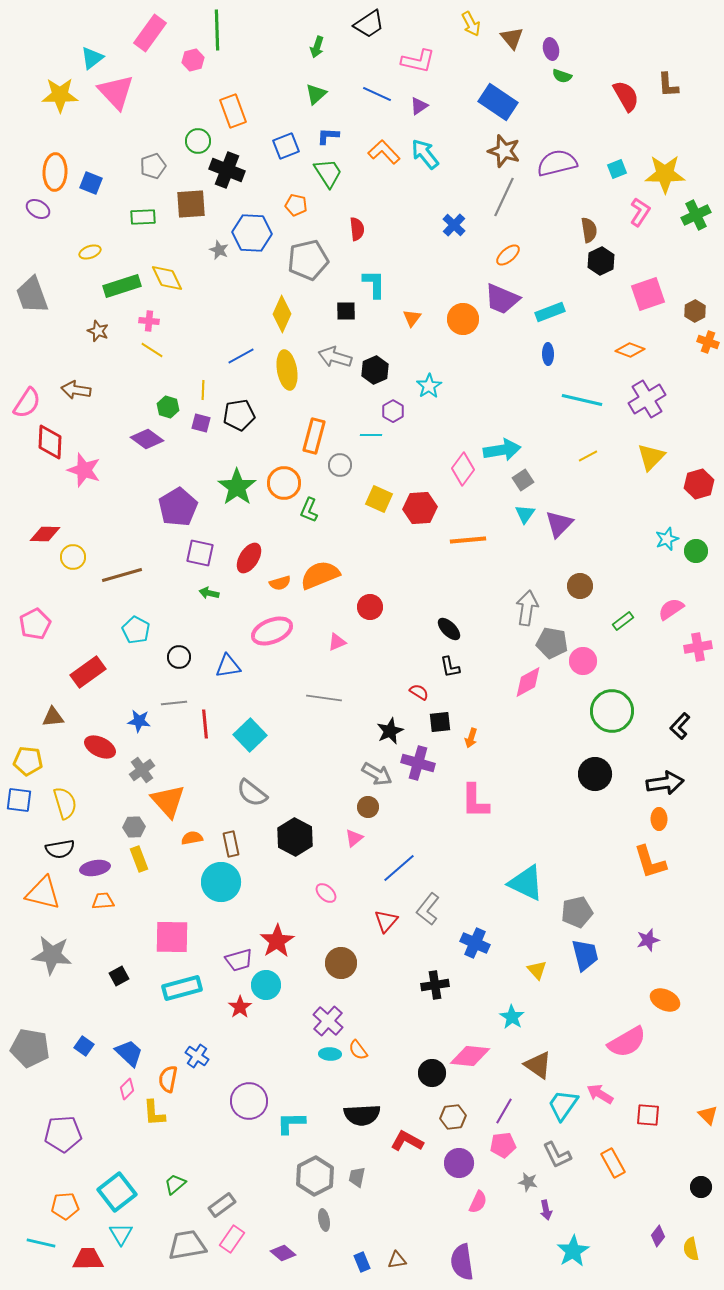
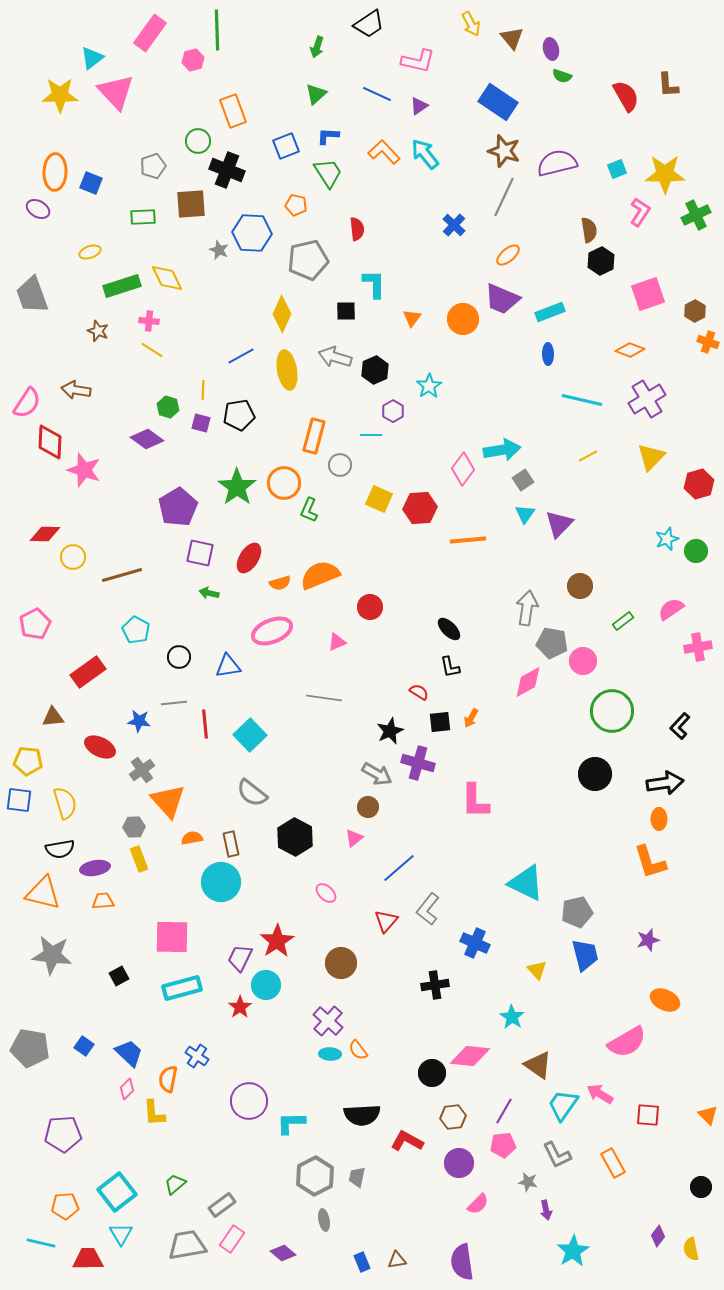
orange arrow at (471, 738): moved 20 px up; rotated 12 degrees clockwise
purple trapezoid at (239, 960): moved 1 px right, 2 px up; rotated 132 degrees clockwise
pink semicircle at (478, 1202): moved 2 px down; rotated 20 degrees clockwise
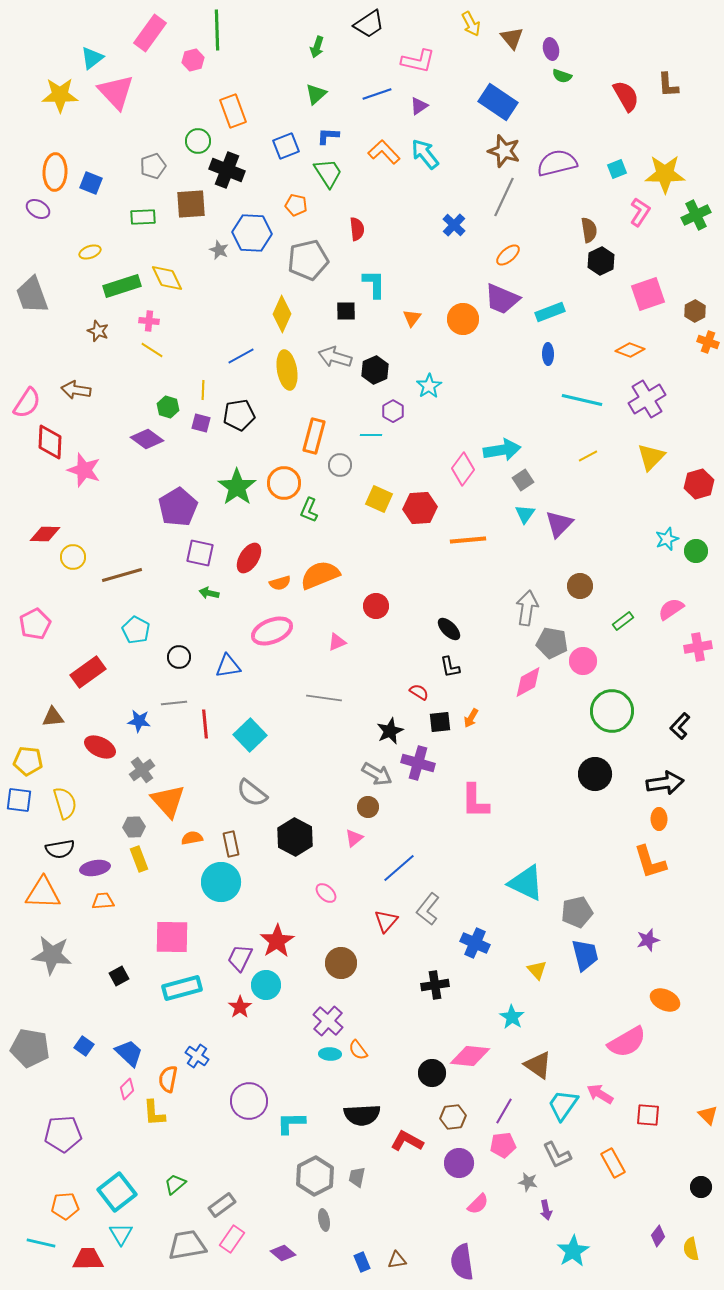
blue line at (377, 94): rotated 44 degrees counterclockwise
red circle at (370, 607): moved 6 px right, 1 px up
orange triangle at (43, 893): rotated 12 degrees counterclockwise
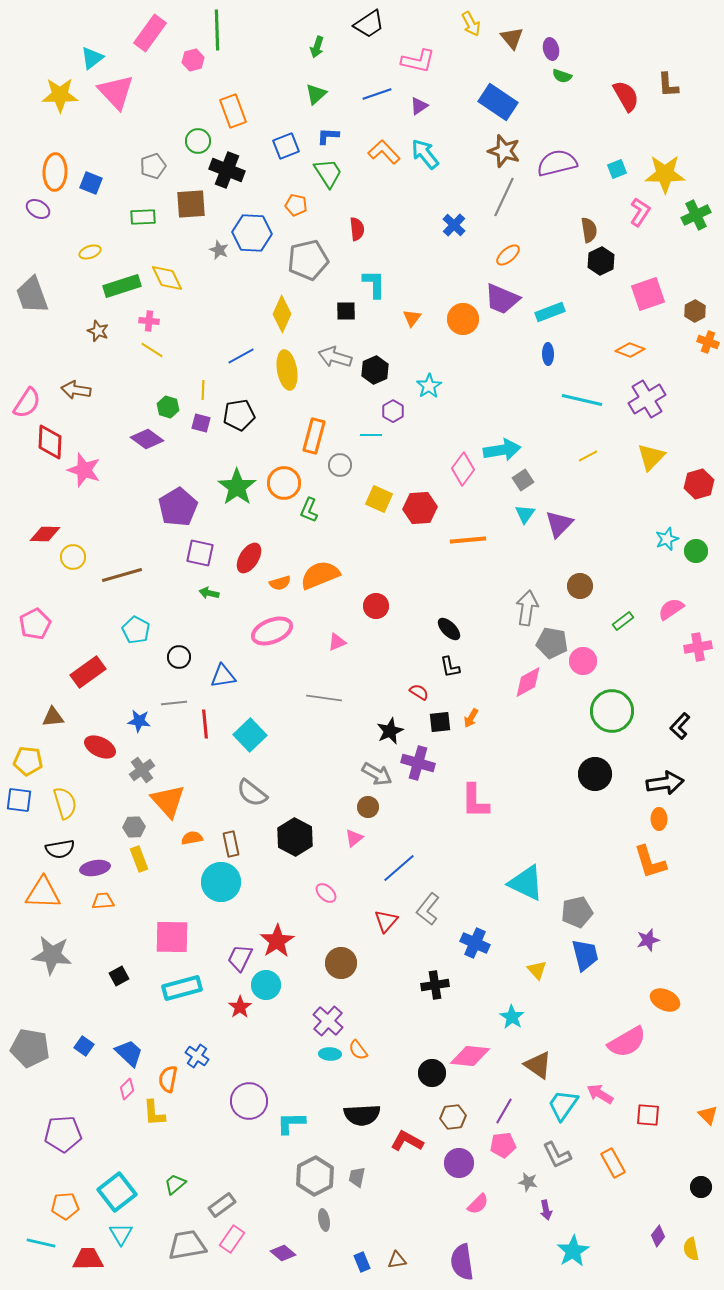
blue triangle at (228, 666): moved 5 px left, 10 px down
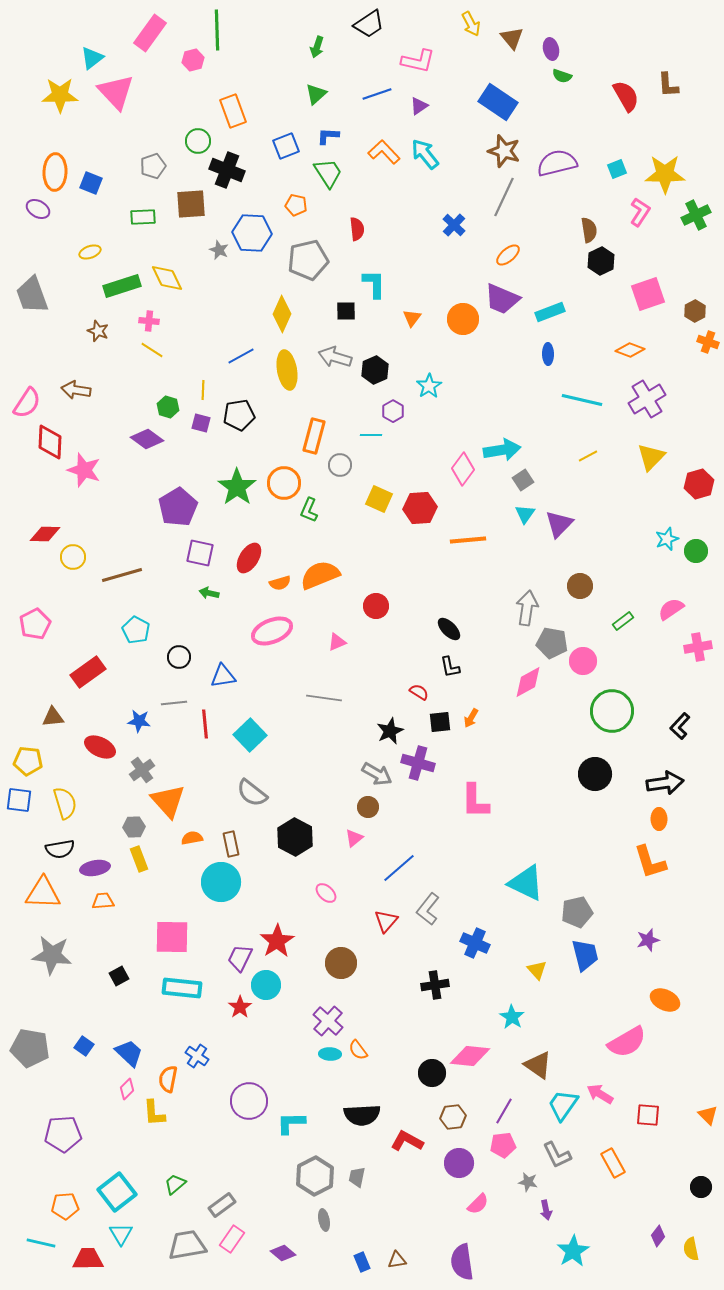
cyan rectangle at (182, 988): rotated 21 degrees clockwise
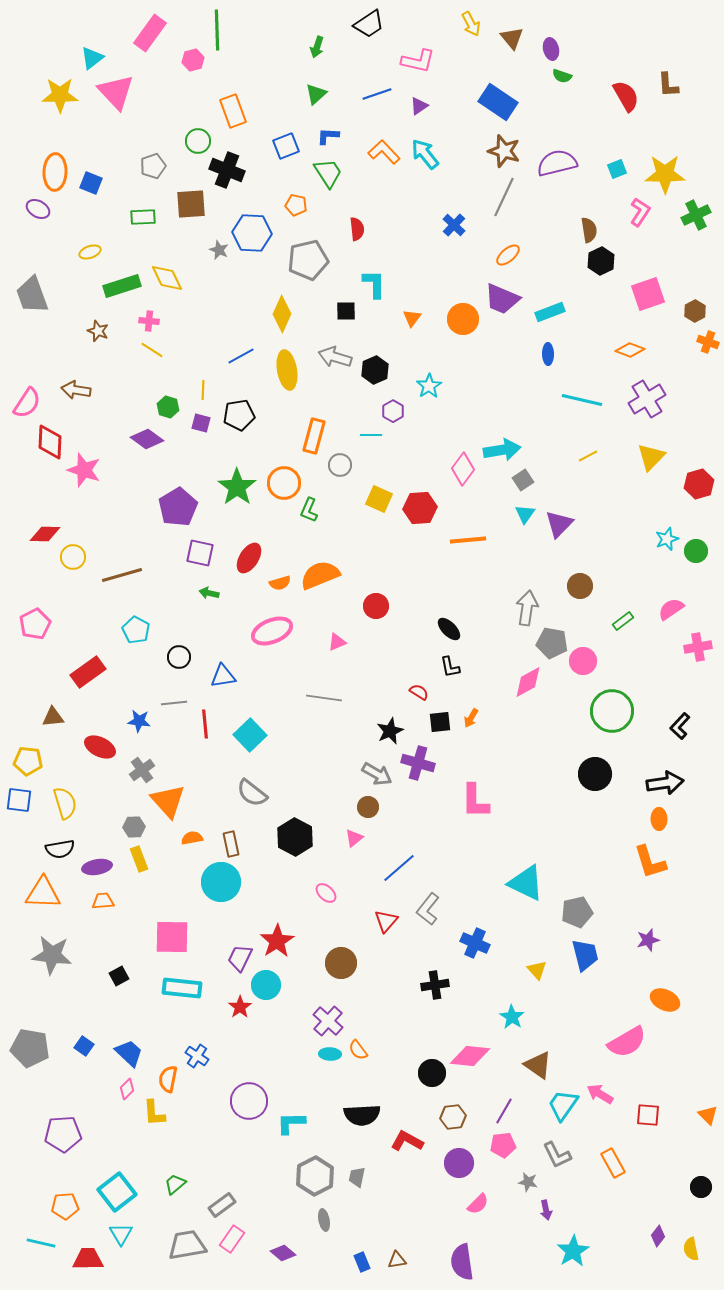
purple ellipse at (95, 868): moved 2 px right, 1 px up
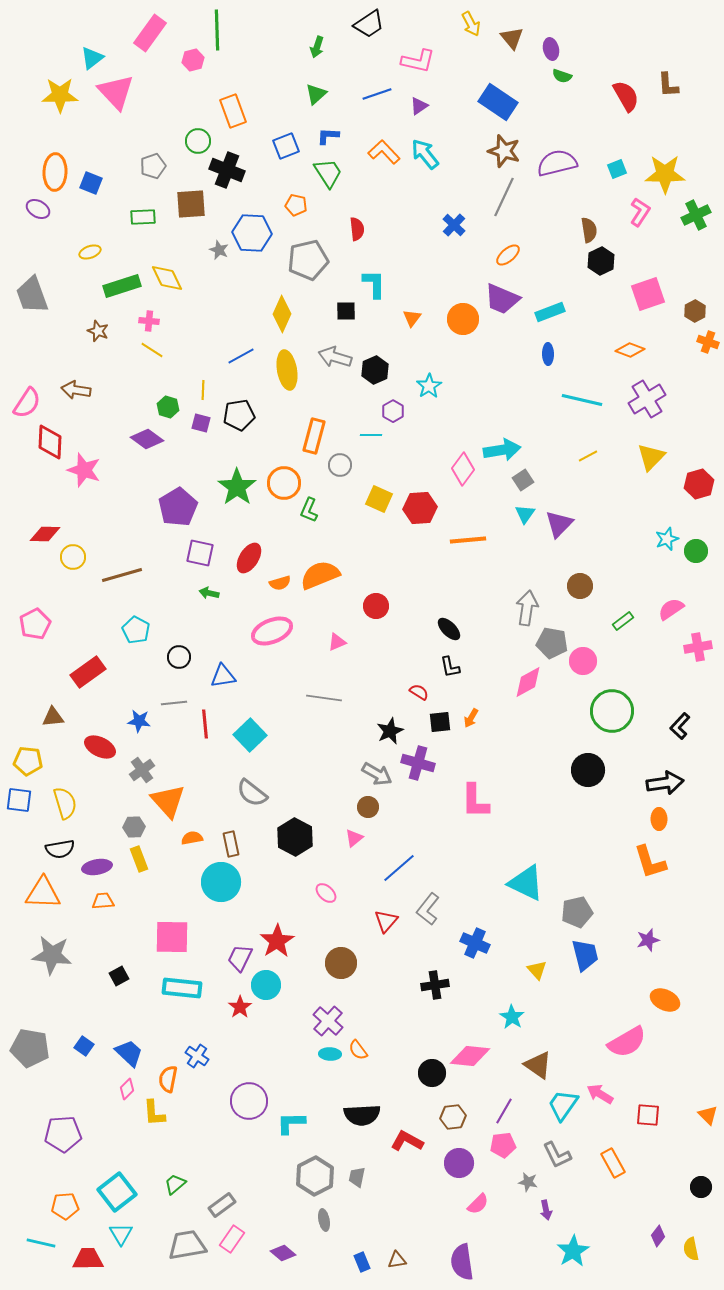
black circle at (595, 774): moved 7 px left, 4 px up
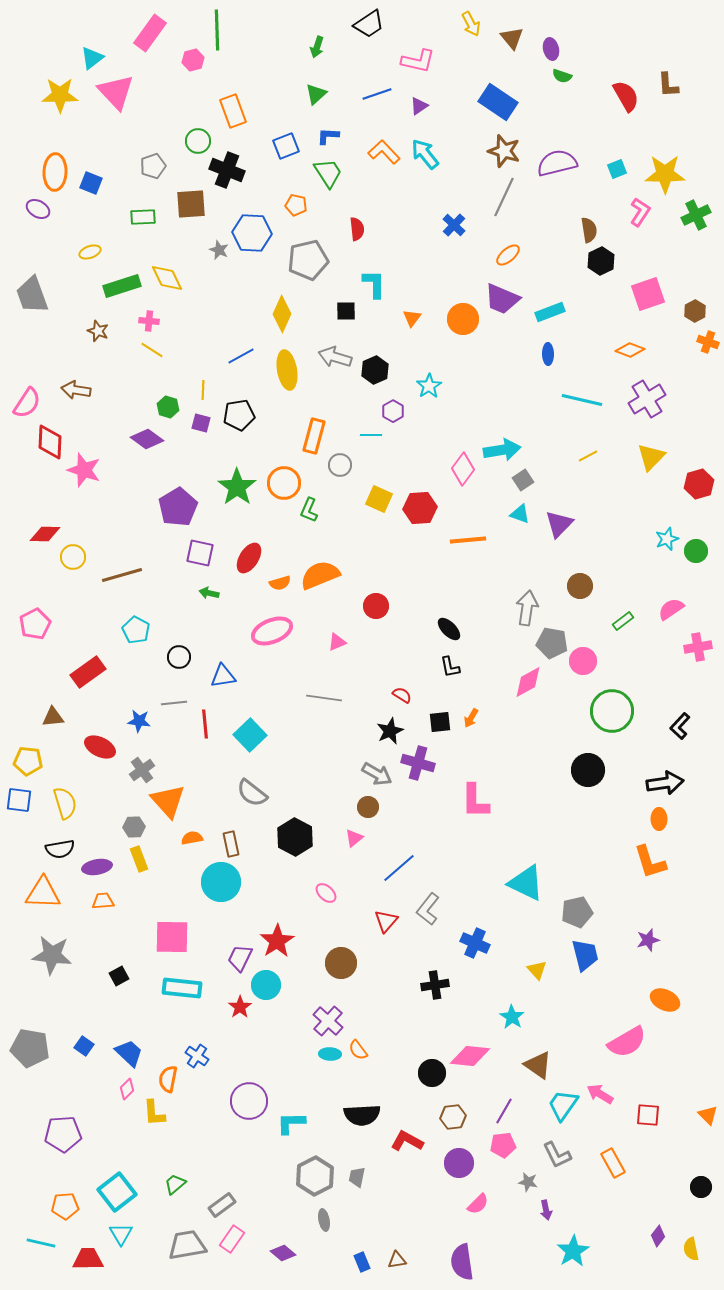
cyan triangle at (525, 514): moved 5 px left; rotated 45 degrees counterclockwise
red semicircle at (419, 692): moved 17 px left, 3 px down
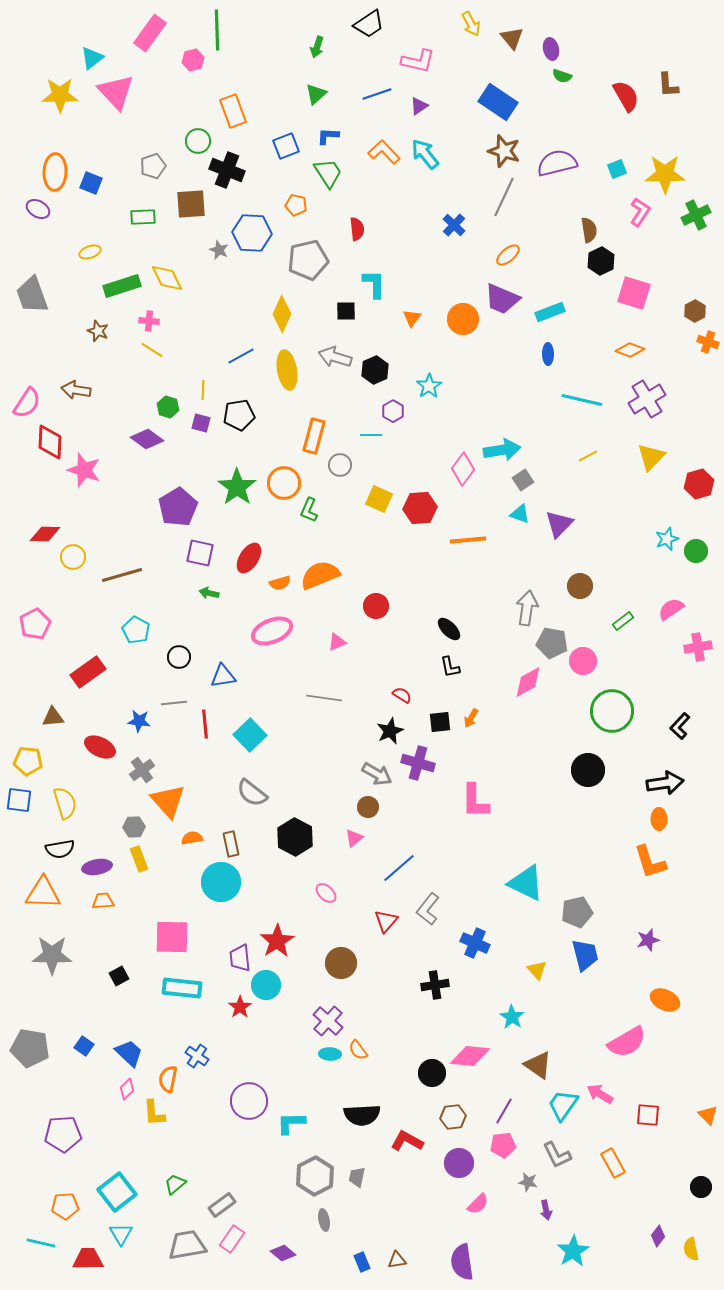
pink square at (648, 294): moved 14 px left, 1 px up; rotated 36 degrees clockwise
gray star at (52, 955): rotated 6 degrees counterclockwise
purple trapezoid at (240, 958): rotated 32 degrees counterclockwise
